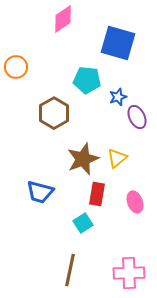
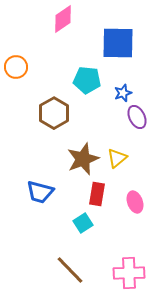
blue square: rotated 15 degrees counterclockwise
blue star: moved 5 px right, 4 px up
brown line: rotated 56 degrees counterclockwise
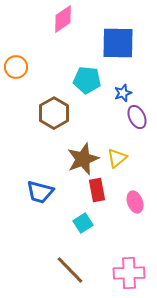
red rectangle: moved 4 px up; rotated 20 degrees counterclockwise
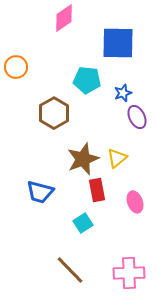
pink diamond: moved 1 px right, 1 px up
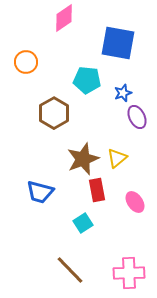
blue square: rotated 9 degrees clockwise
orange circle: moved 10 px right, 5 px up
pink ellipse: rotated 15 degrees counterclockwise
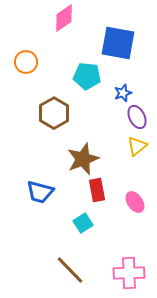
cyan pentagon: moved 4 px up
yellow triangle: moved 20 px right, 12 px up
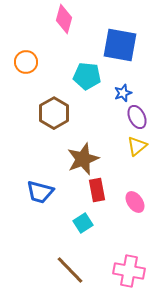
pink diamond: moved 1 px down; rotated 40 degrees counterclockwise
blue square: moved 2 px right, 2 px down
pink cross: moved 2 px up; rotated 12 degrees clockwise
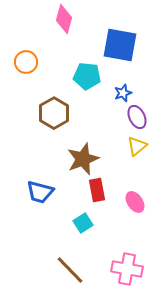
pink cross: moved 2 px left, 2 px up
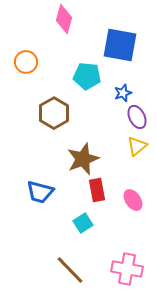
pink ellipse: moved 2 px left, 2 px up
